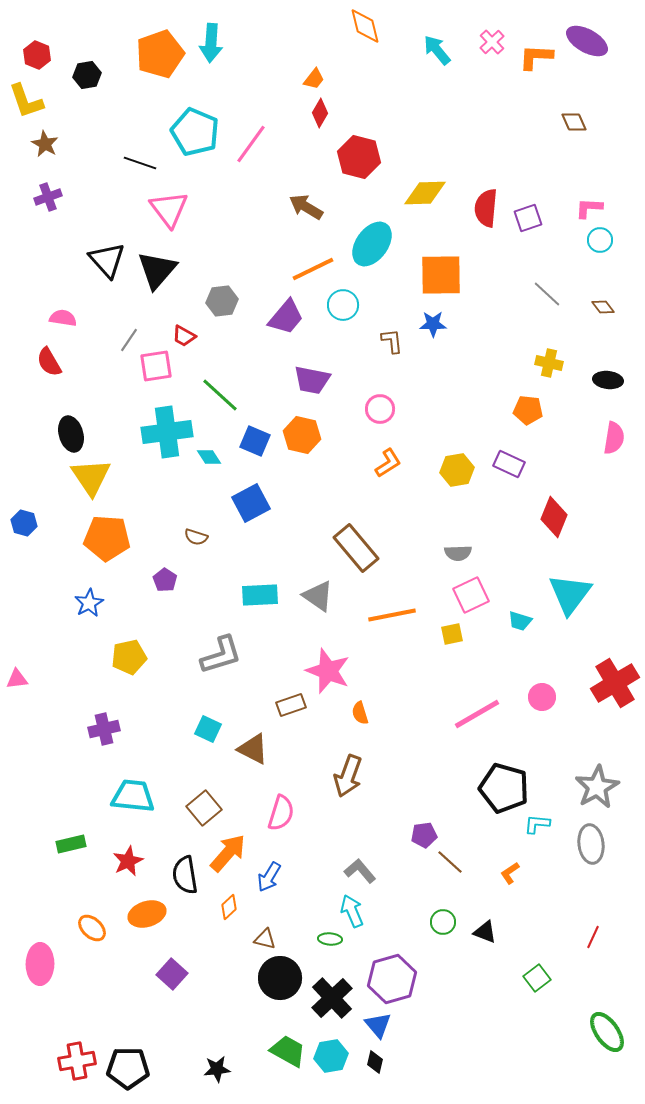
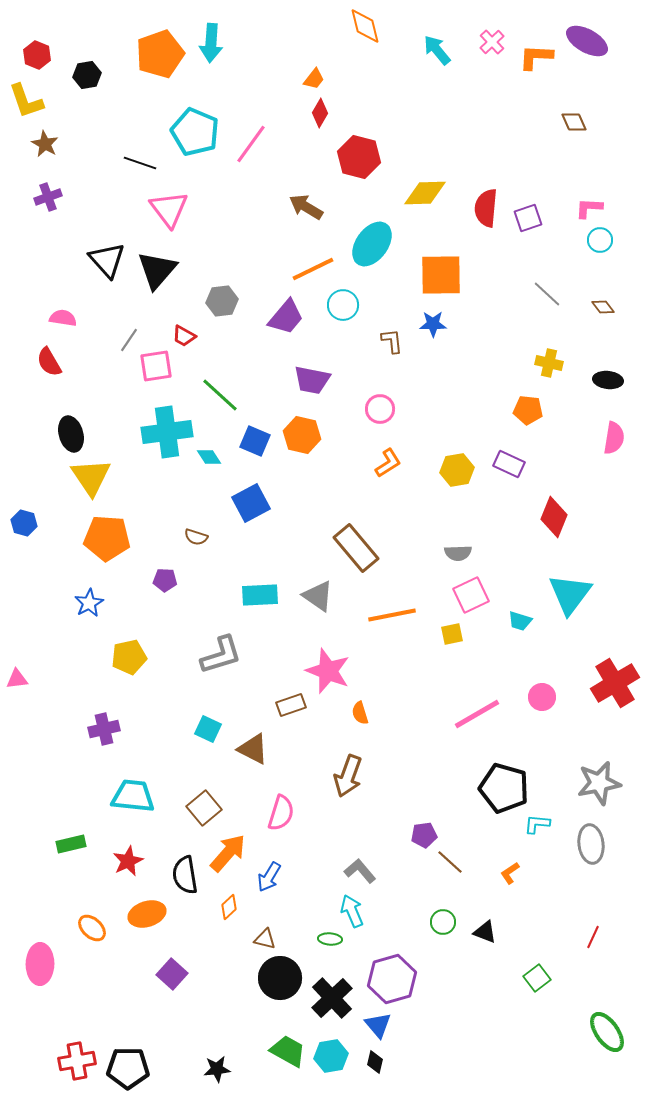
purple pentagon at (165, 580): rotated 30 degrees counterclockwise
gray star at (597, 787): moved 2 px right, 4 px up; rotated 18 degrees clockwise
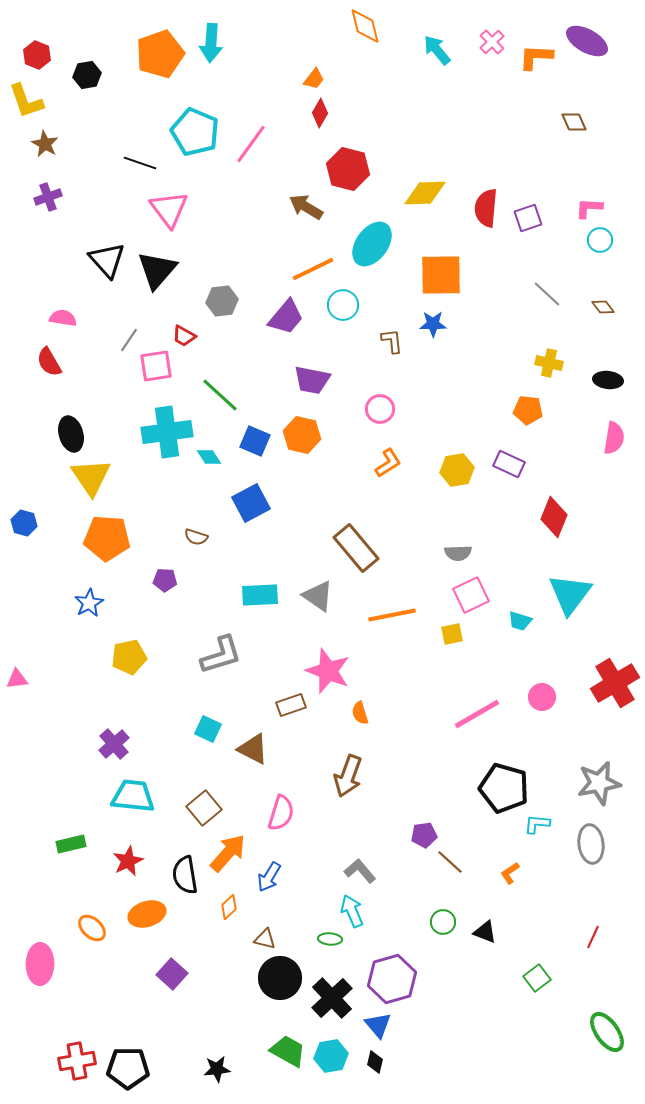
red hexagon at (359, 157): moved 11 px left, 12 px down
purple cross at (104, 729): moved 10 px right, 15 px down; rotated 28 degrees counterclockwise
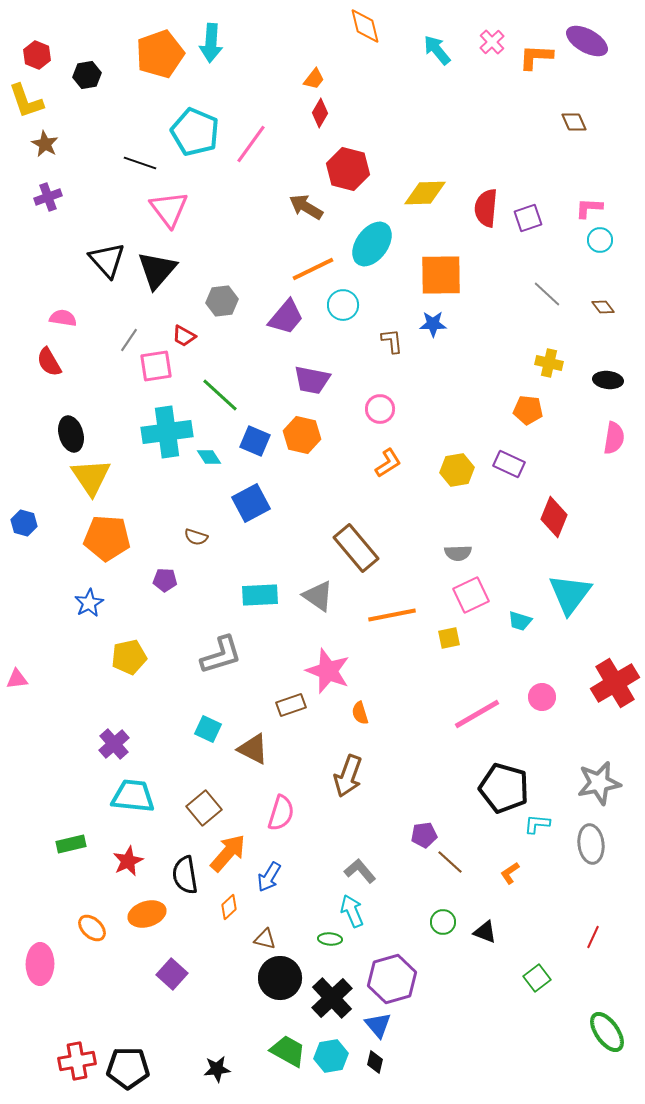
yellow square at (452, 634): moved 3 px left, 4 px down
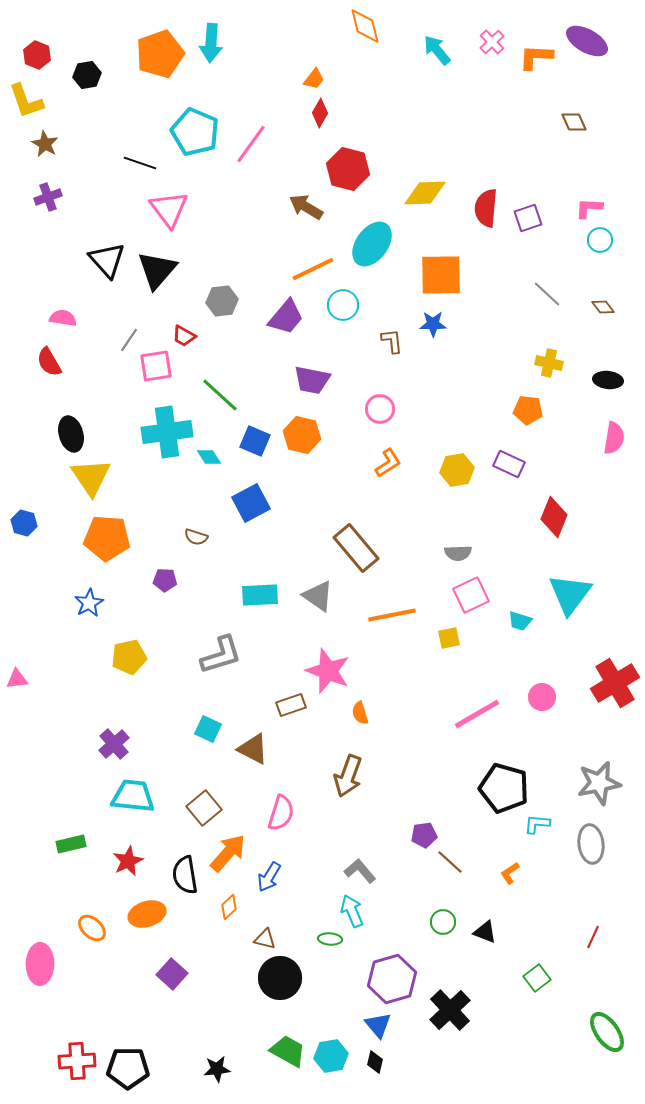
black cross at (332, 998): moved 118 px right, 12 px down
red cross at (77, 1061): rotated 6 degrees clockwise
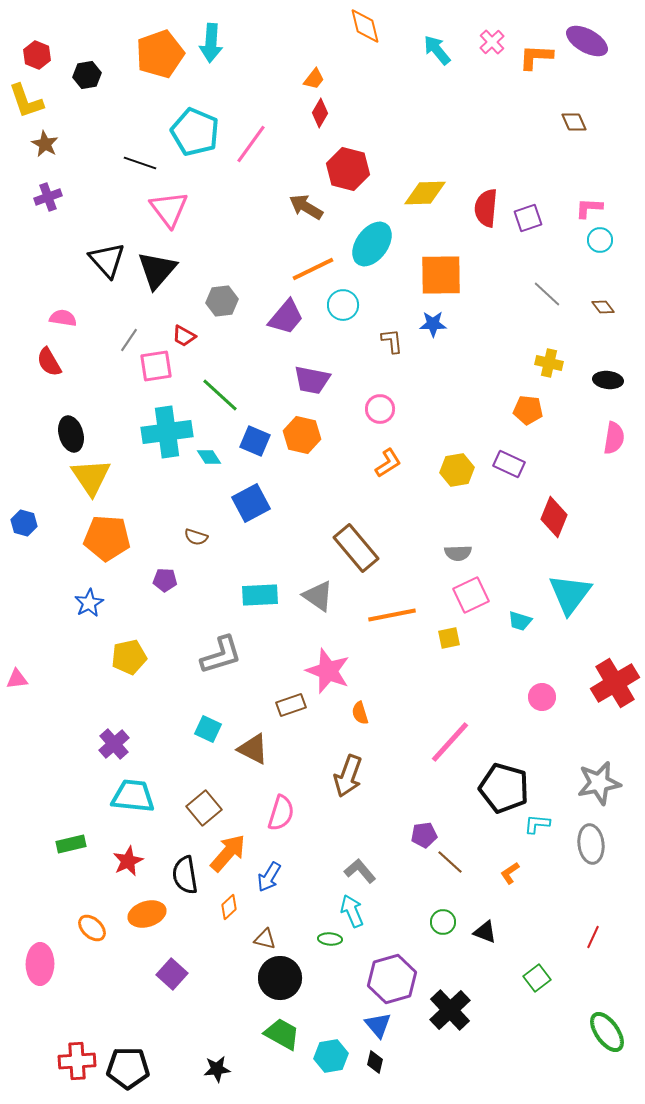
pink line at (477, 714): moved 27 px left, 28 px down; rotated 18 degrees counterclockwise
green trapezoid at (288, 1051): moved 6 px left, 17 px up
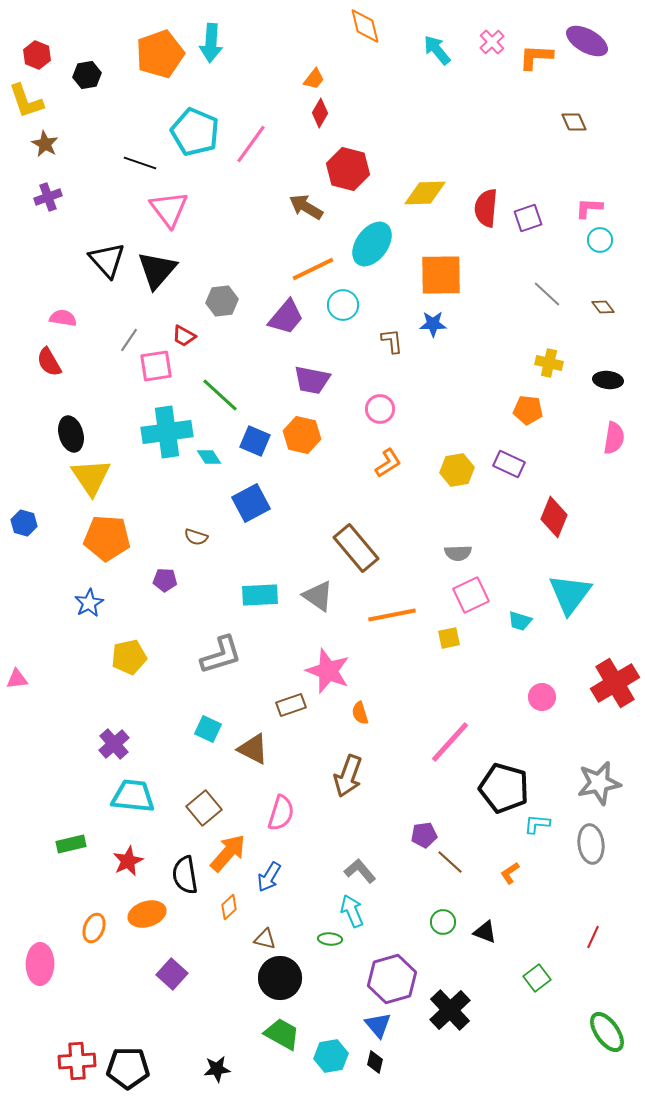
orange ellipse at (92, 928): moved 2 px right; rotated 68 degrees clockwise
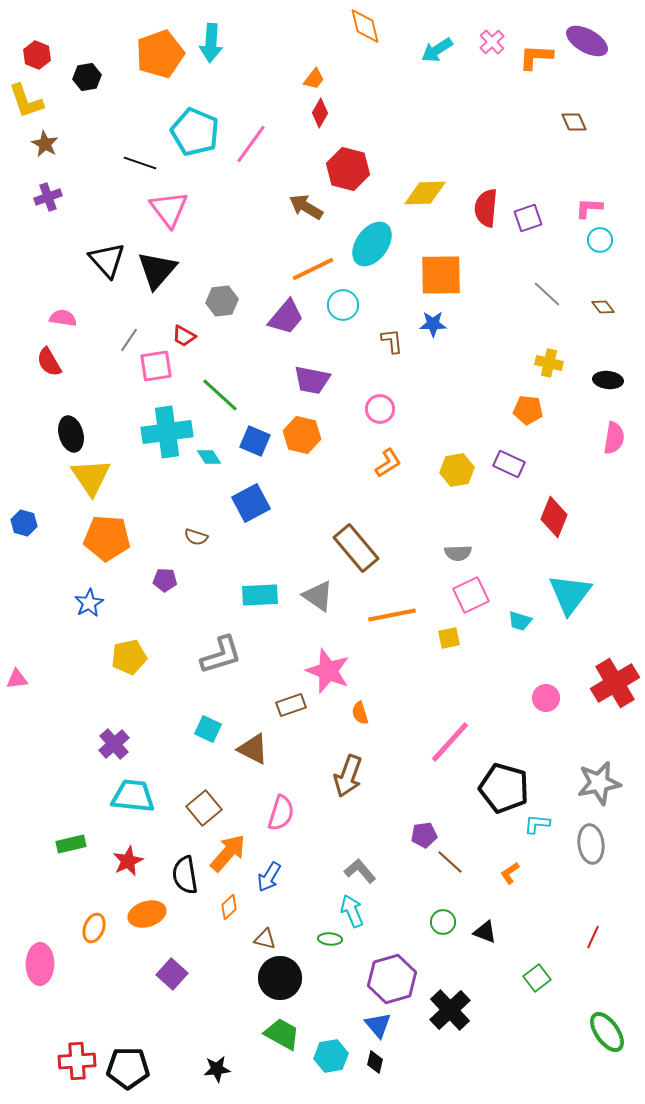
cyan arrow at (437, 50): rotated 84 degrees counterclockwise
black hexagon at (87, 75): moved 2 px down
pink circle at (542, 697): moved 4 px right, 1 px down
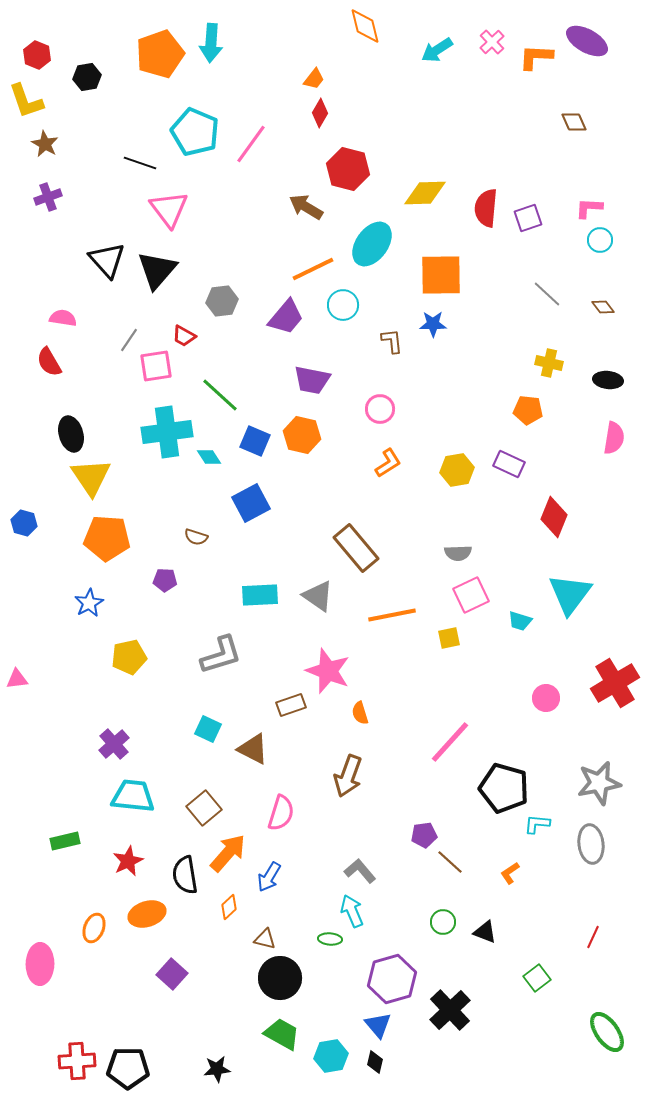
green rectangle at (71, 844): moved 6 px left, 3 px up
